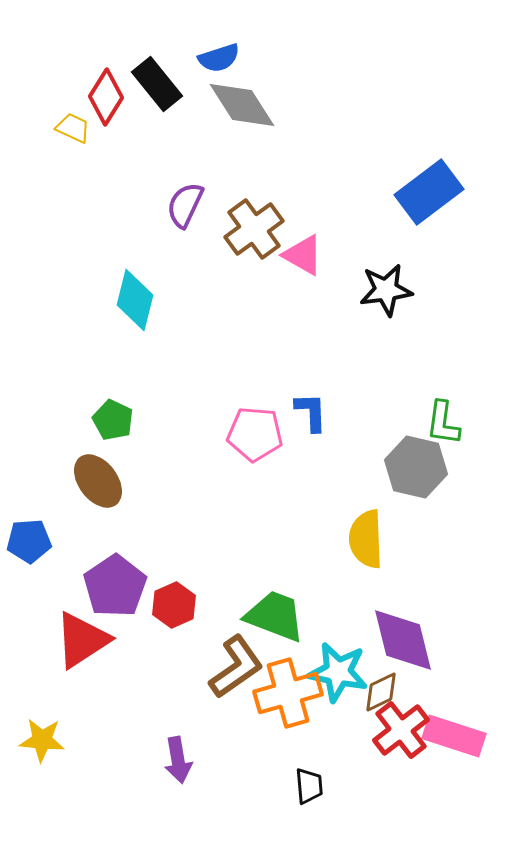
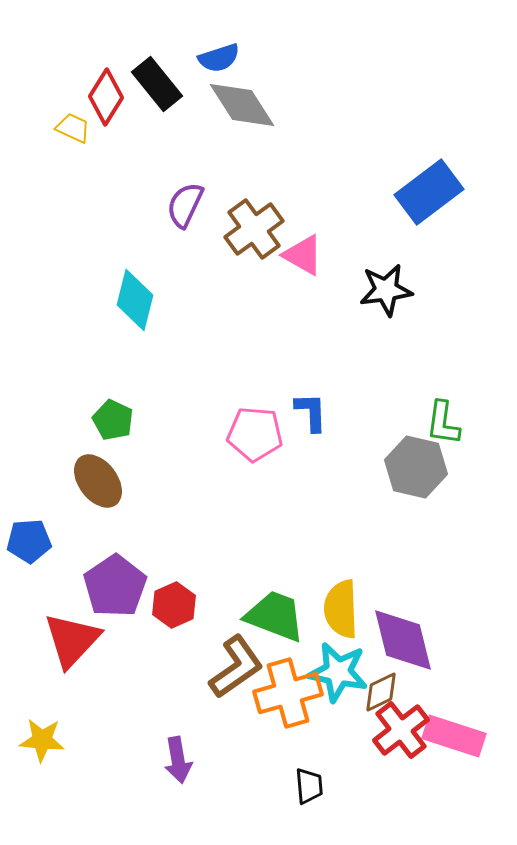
yellow semicircle: moved 25 px left, 70 px down
red triangle: moved 10 px left; rotated 14 degrees counterclockwise
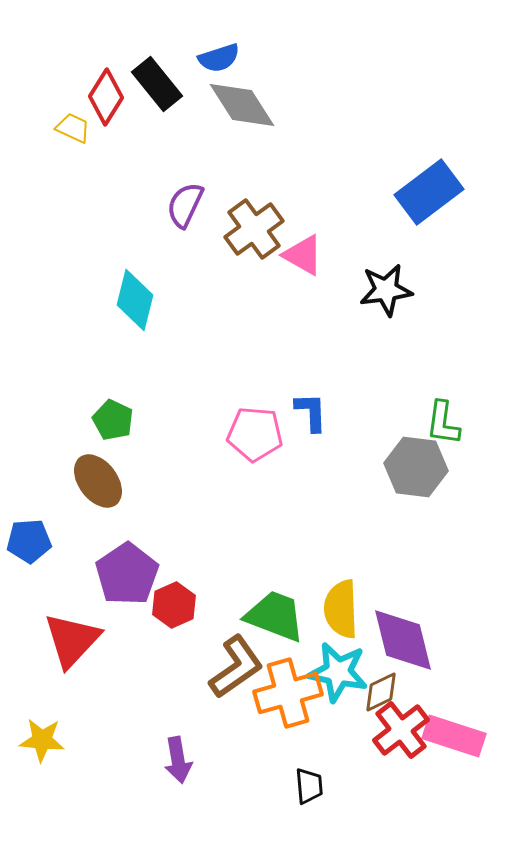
gray hexagon: rotated 6 degrees counterclockwise
purple pentagon: moved 12 px right, 12 px up
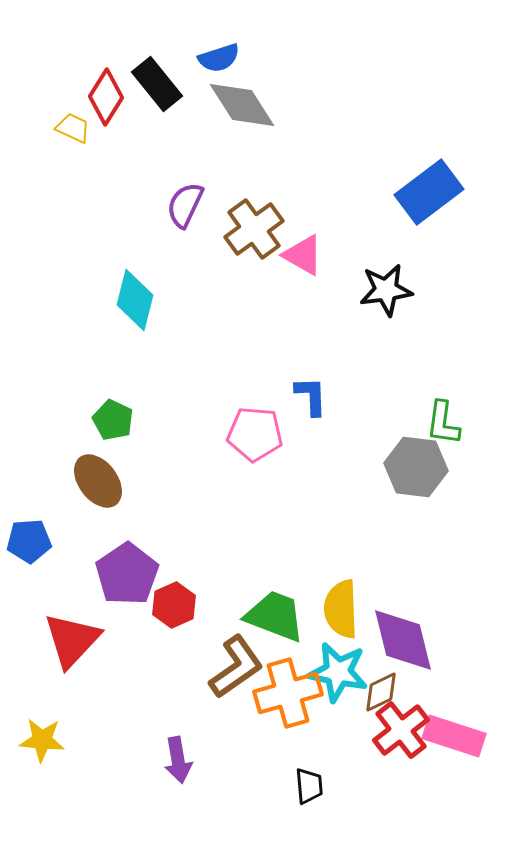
blue L-shape: moved 16 px up
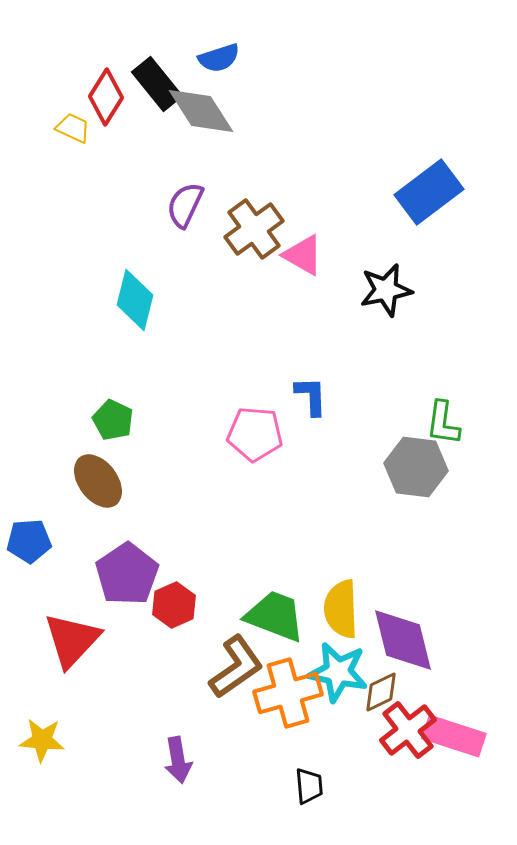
gray diamond: moved 41 px left, 6 px down
black star: rotated 4 degrees counterclockwise
red cross: moved 7 px right
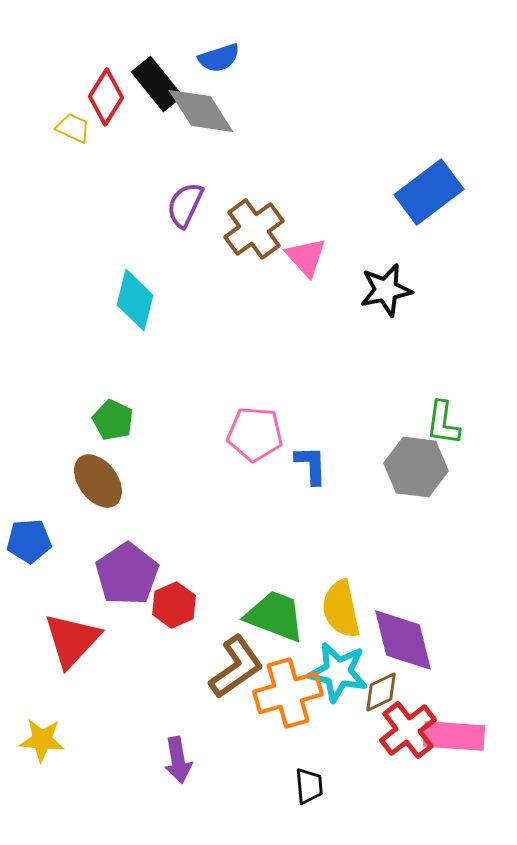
pink triangle: moved 3 px right, 2 px down; rotated 18 degrees clockwise
blue L-shape: moved 69 px down
yellow semicircle: rotated 10 degrees counterclockwise
pink rectangle: rotated 14 degrees counterclockwise
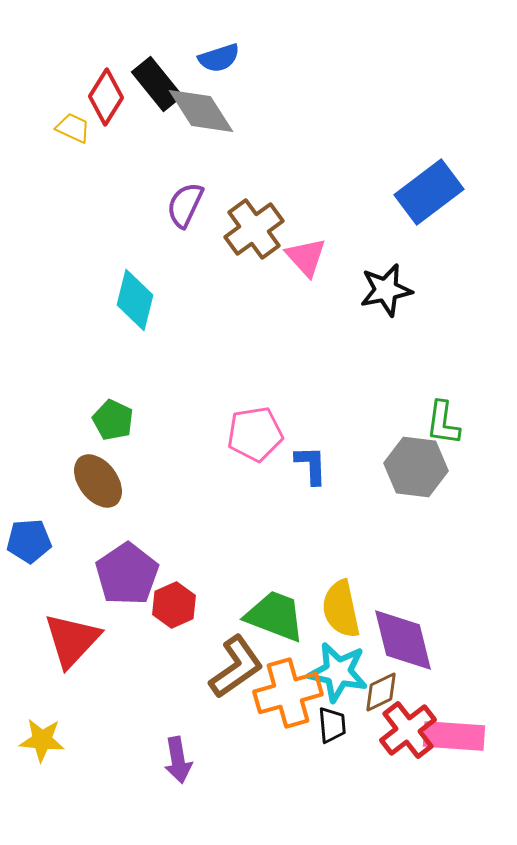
pink pentagon: rotated 14 degrees counterclockwise
black trapezoid: moved 23 px right, 61 px up
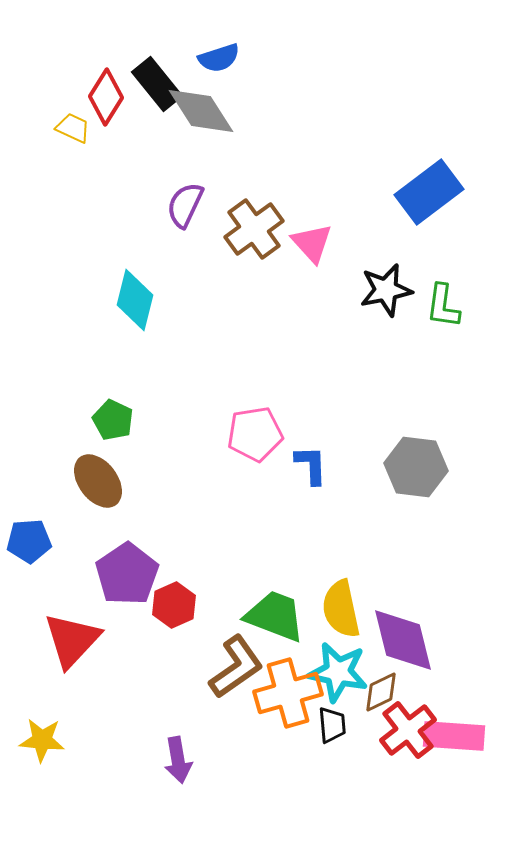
pink triangle: moved 6 px right, 14 px up
green L-shape: moved 117 px up
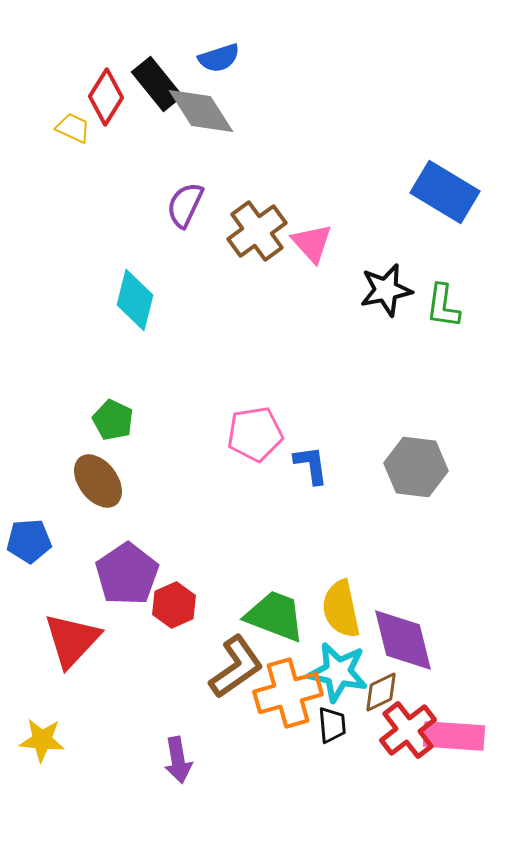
blue rectangle: moved 16 px right; rotated 68 degrees clockwise
brown cross: moved 3 px right, 2 px down
blue L-shape: rotated 6 degrees counterclockwise
